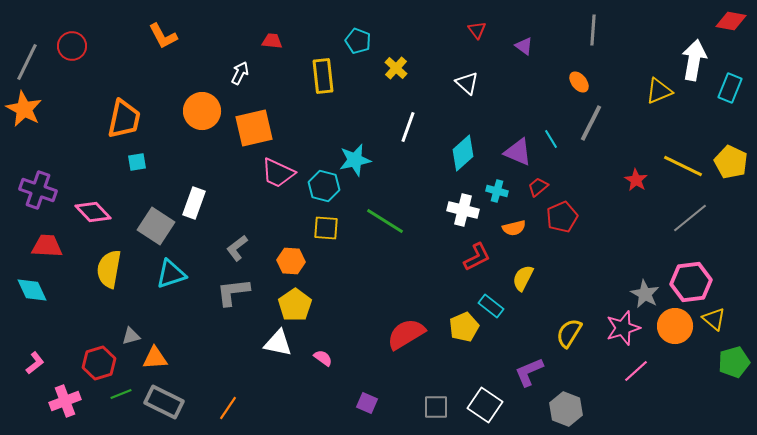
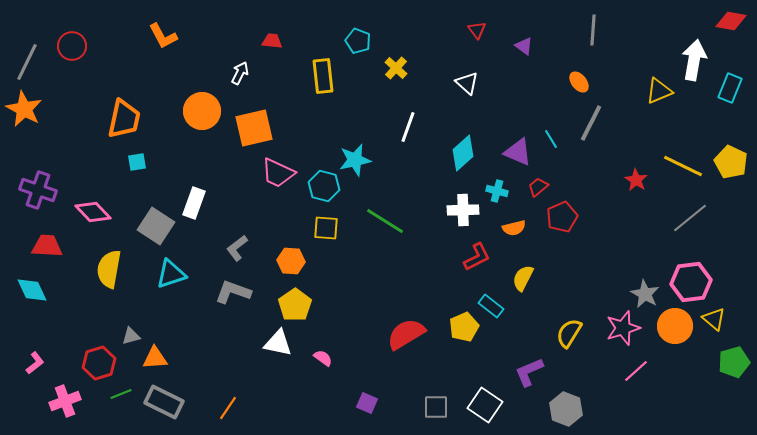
white cross at (463, 210): rotated 16 degrees counterclockwise
gray L-shape at (233, 292): rotated 27 degrees clockwise
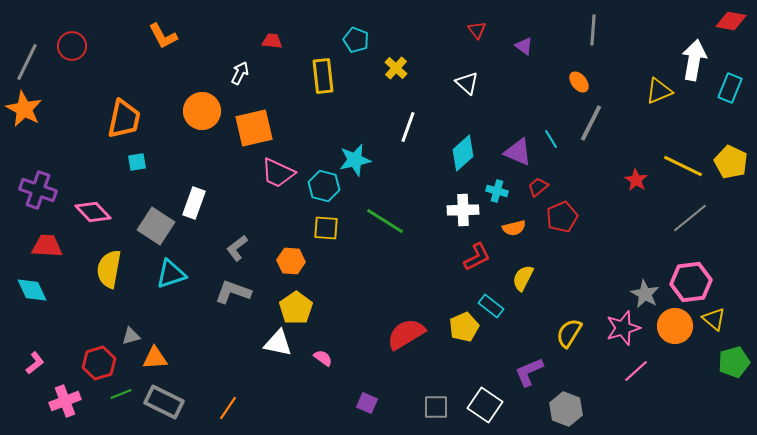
cyan pentagon at (358, 41): moved 2 px left, 1 px up
yellow pentagon at (295, 305): moved 1 px right, 3 px down
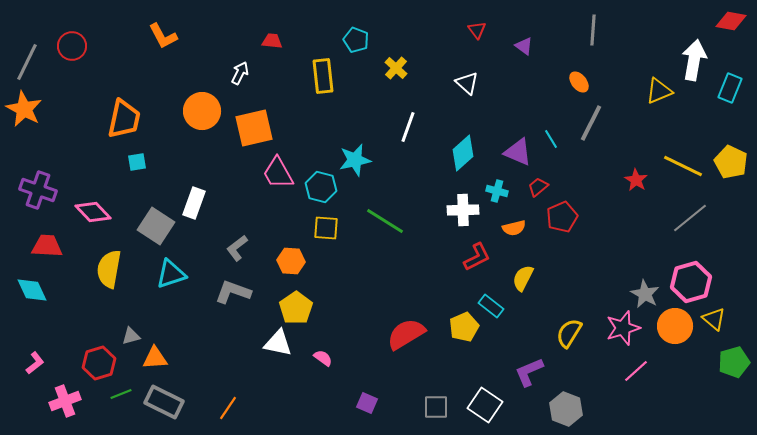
pink trapezoid at (278, 173): rotated 36 degrees clockwise
cyan hexagon at (324, 186): moved 3 px left, 1 px down
pink hexagon at (691, 282): rotated 9 degrees counterclockwise
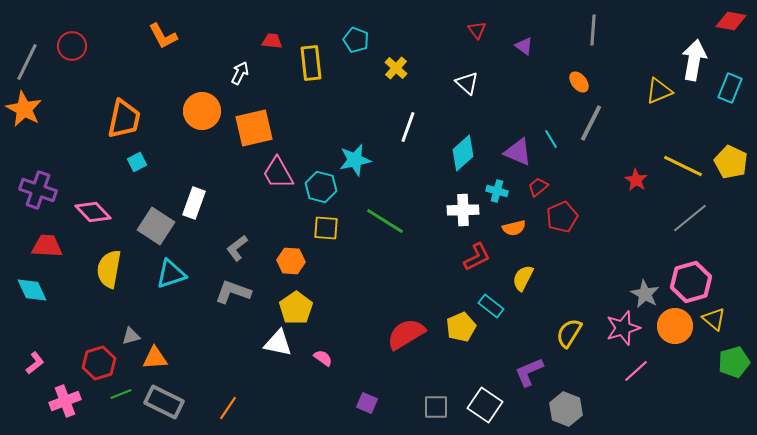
yellow rectangle at (323, 76): moved 12 px left, 13 px up
cyan square at (137, 162): rotated 18 degrees counterclockwise
yellow pentagon at (464, 327): moved 3 px left
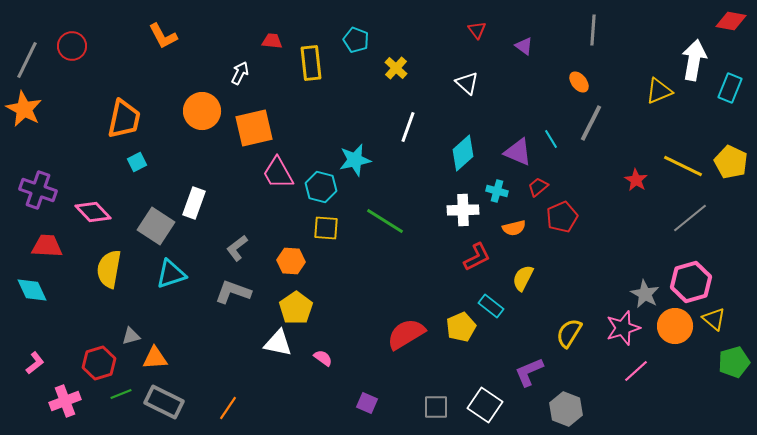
gray line at (27, 62): moved 2 px up
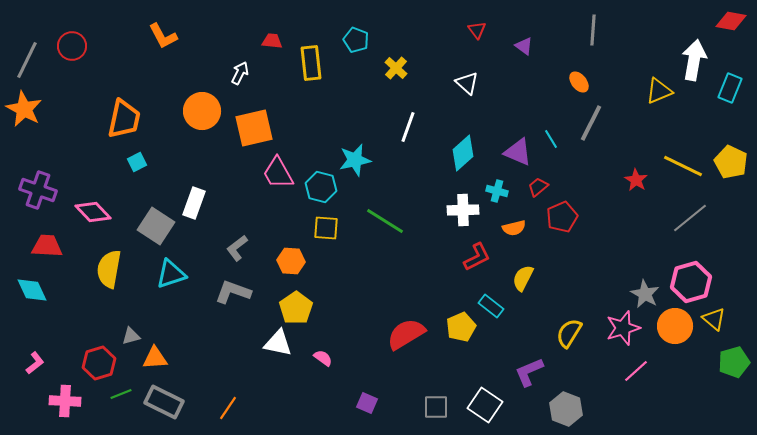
pink cross at (65, 401): rotated 24 degrees clockwise
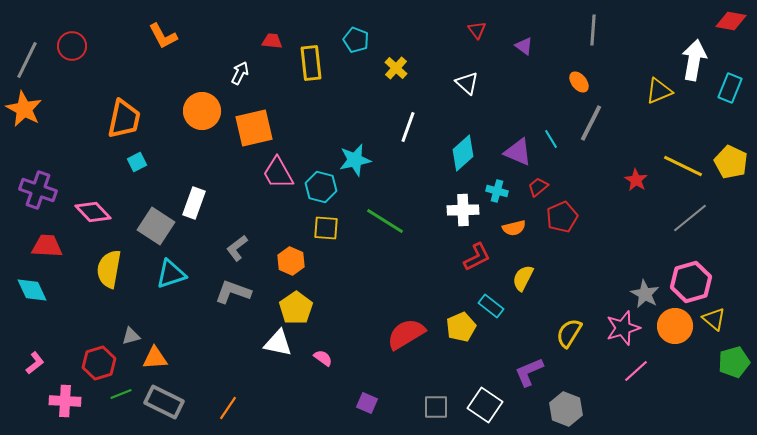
orange hexagon at (291, 261): rotated 20 degrees clockwise
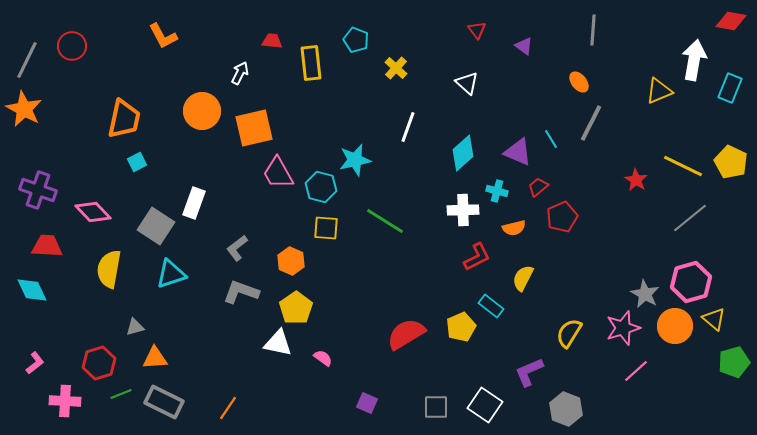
gray L-shape at (233, 292): moved 8 px right
gray triangle at (131, 336): moved 4 px right, 9 px up
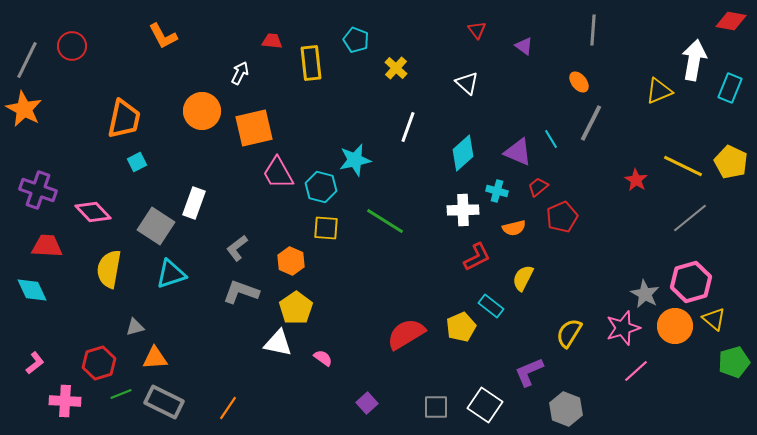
purple square at (367, 403): rotated 25 degrees clockwise
